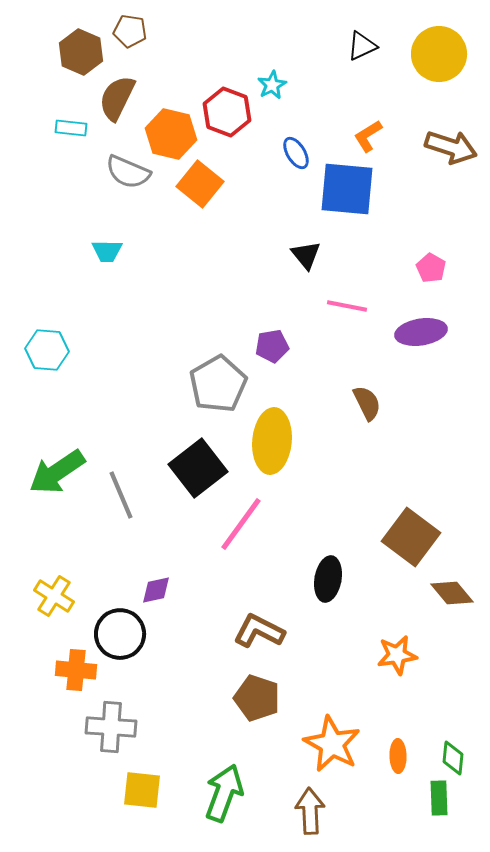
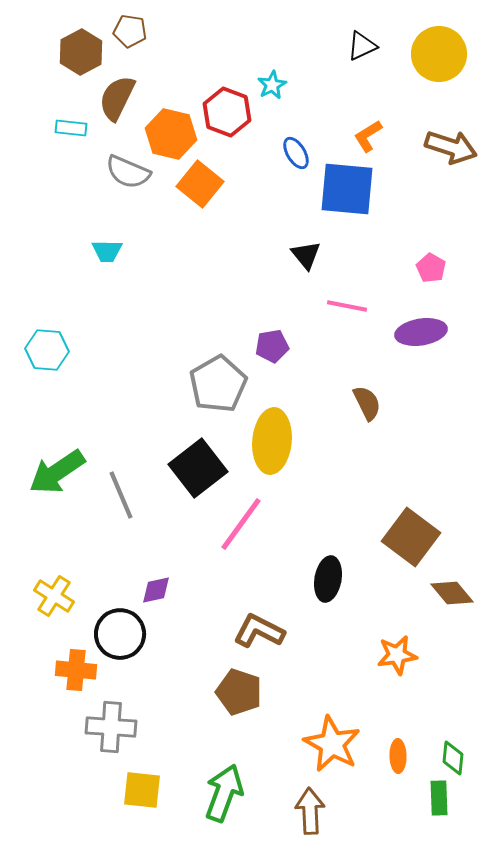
brown hexagon at (81, 52): rotated 9 degrees clockwise
brown pentagon at (257, 698): moved 18 px left, 6 px up
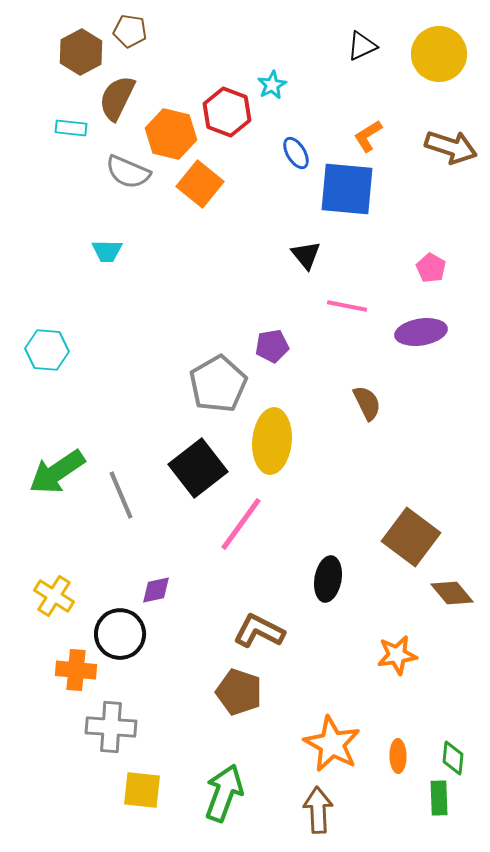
brown arrow at (310, 811): moved 8 px right, 1 px up
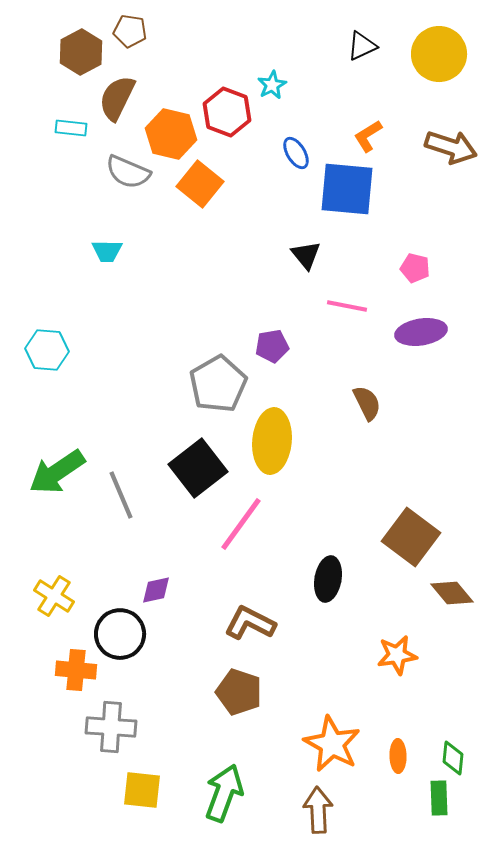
pink pentagon at (431, 268): moved 16 px left; rotated 16 degrees counterclockwise
brown L-shape at (259, 631): moved 9 px left, 8 px up
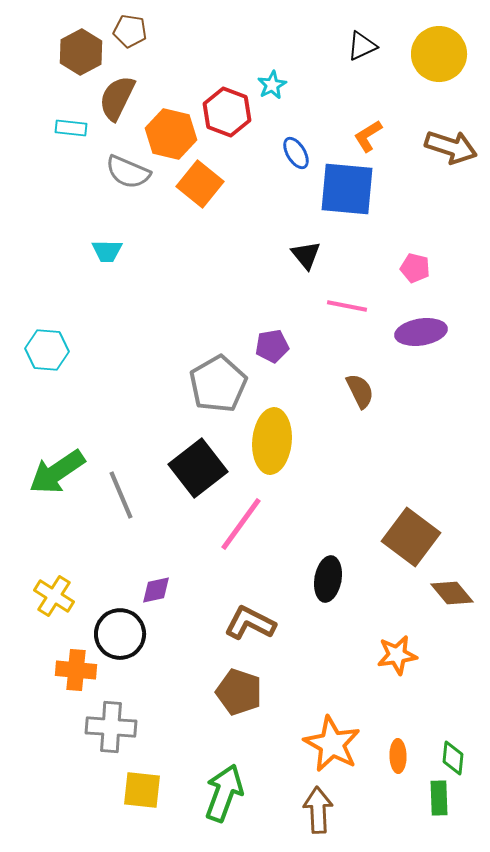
brown semicircle at (367, 403): moved 7 px left, 12 px up
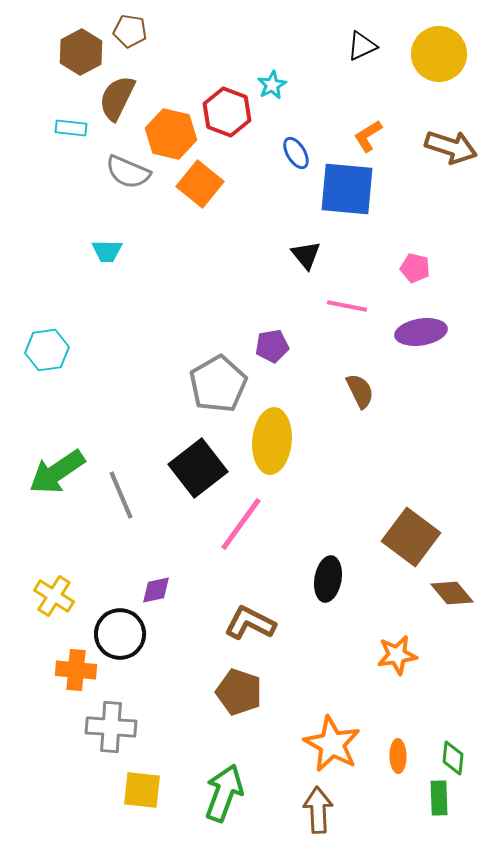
cyan hexagon at (47, 350): rotated 12 degrees counterclockwise
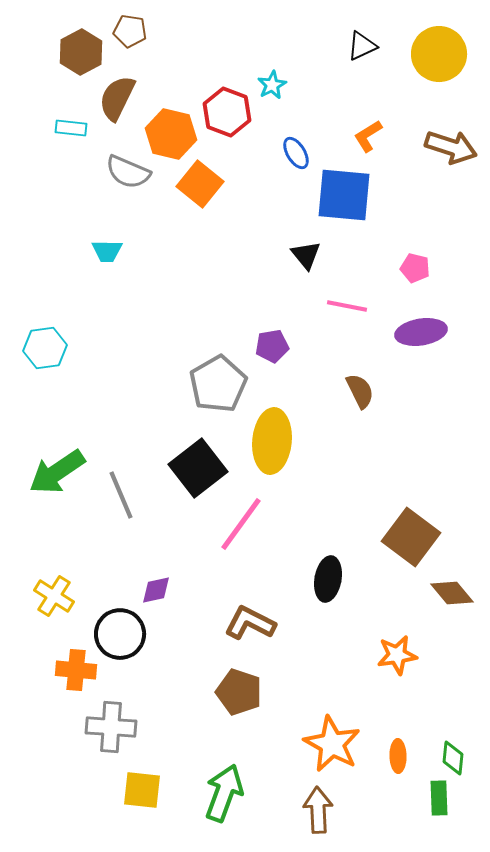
blue square at (347, 189): moved 3 px left, 6 px down
cyan hexagon at (47, 350): moved 2 px left, 2 px up
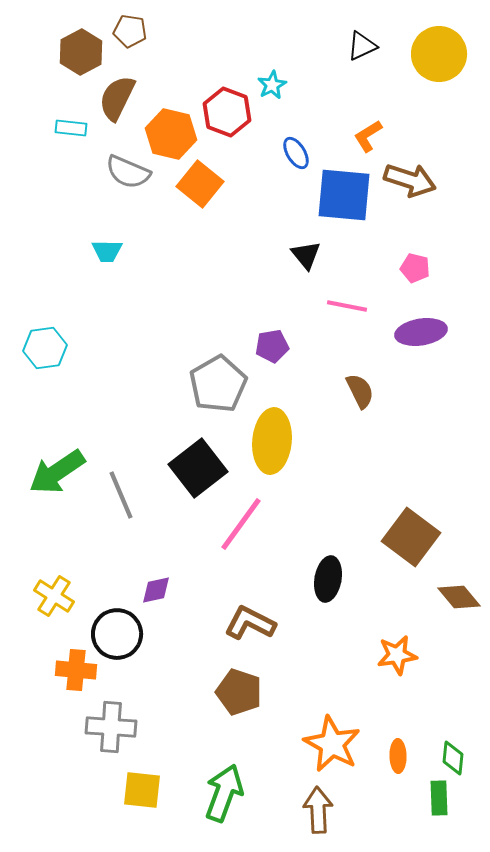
brown arrow at (451, 147): moved 41 px left, 33 px down
brown diamond at (452, 593): moved 7 px right, 4 px down
black circle at (120, 634): moved 3 px left
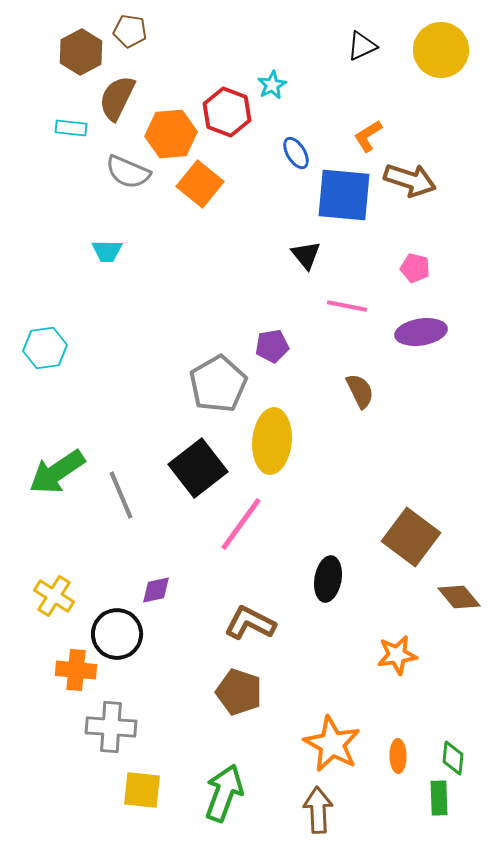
yellow circle at (439, 54): moved 2 px right, 4 px up
orange hexagon at (171, 134): rotated 18 degrees counterclockwise
